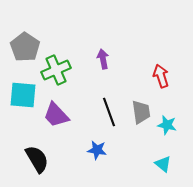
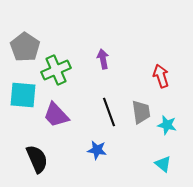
black semicircle: rotated 8 degrees clockwise
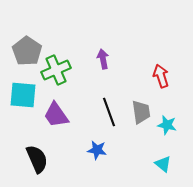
gray pentagon: moved 2 px right, 4 px down
purple trapezoid: rotated 8 degrees clockwise
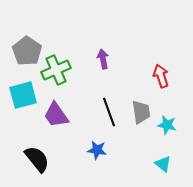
cyan square: rotated 20 degrees counterclockwise
black semicircle: rotated 16 degrees counterclockwise
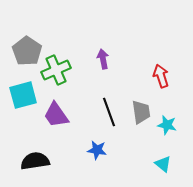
black semicircle: moved 2 px left, 2 px down; rotated 60 degrees counterclockwise
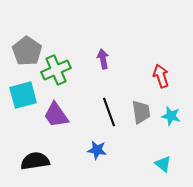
cyan star: moved 4 px right, 9 px up
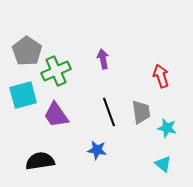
green cross: moved 1 px down
cyan star: moved 4 px left, 12 px down
black semicircle: moved 5 px right
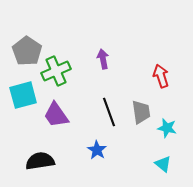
blue star: rotated 24 degrees clockwise
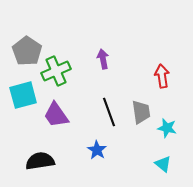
red arrow: moved 1 px right; rotated 10 degrees clockwise
